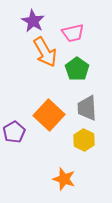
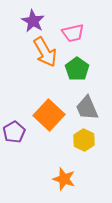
gray trapezoid: rotated 20 degrees counterclockwise
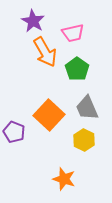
purple pentagon: rotated 20 degrees counterclockwise
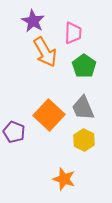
pink trapezoid: rotated 75 degrees counterclockwise
green pentagon: moved 7 px right, 3 px up
gray trapezoid: moved 4 px left
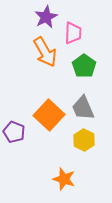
purple star: moved 13 px right, 4 px up; rotated 15 degrees clockwise
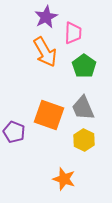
orange square: rotated 24 degrees counterclockwise
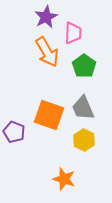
orange arrow: moved 2 px right
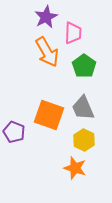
orange star: moved 11 px right, 11 px up
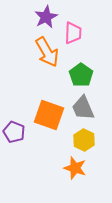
green pentagon: moved 3 px left, 9 px down
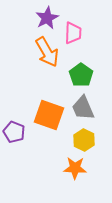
purple star: moved 1 px right, 1 px down
orange star: rotated 15 degrees counterclockwise
